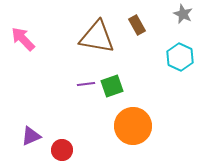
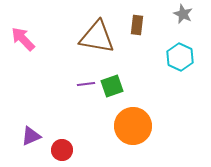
brown rectangle: rotated 36 degrees clockwise
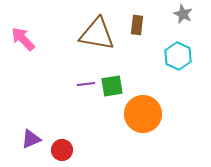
brown triangle: moved 3 px up
cyan hexagon: moved 2 px left, 1 px up
green square: rotated 10 degrees clockwise
orange circle: moved 10 px right, 12 px up
purple triangle: moved 3 px down
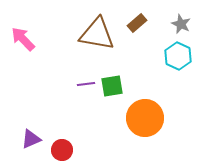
gray star: moved 2 px left, 10 px down
brown rectangle: moved 2 px up; rotated 42 degrees clockwise
orange circle: moved 2 px right, 4 px down
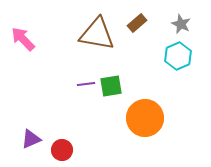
cyan hexagon: rotated 12 degrees clockwise
green square: moved 1 px left
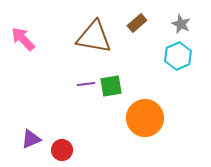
brown triangle: moved 3 px left, 3 px down
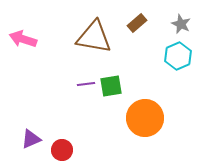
pink arrow: rotated 28 degrees counterclockwise
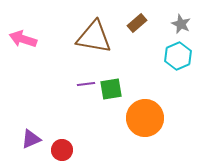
green square: moved 3 px down
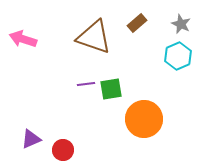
brown triangle: rotated 9 degrees clockwise
orange circle: moved 1 px left, 1 px down
red circle: moved 1 px right
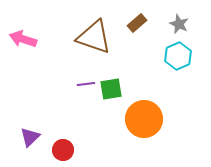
gray star: moved 2 px left
purple triangle: moved 1 px left, 2 px up; rotated 20 degrees counterclockwise
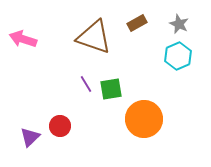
brown rectangle: rotated 12 degrees clockwise
purple line: rotated 66 degrees clockwise
red circle: moved 3 px left, 24 px up
